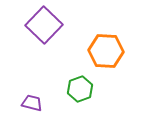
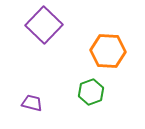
orange hexagon: moved 2 px right
green hexagon: moved 11 px right, 3 px down
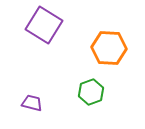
purple square: rotated 12 degrees counterclockwise
orange hexagon: moved 1 px right, 3 px up
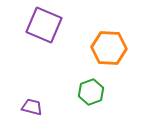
purple square: rotated 9 degrees counterclockwise
purple trapezoid: moved 4 px down
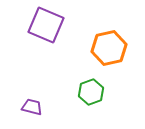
purple square: moved 2 px right
orange hexagon: rotated 16 degrees counterclockwise
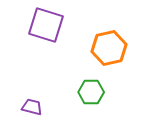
purple square: rotated 6 degrees counterclockwise
green hexagon: rotated 20 degrees clockwise
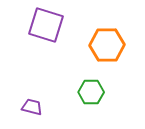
orange hexagon: moved 2 px left, 3 px up; rotated 12 degrees clockwise
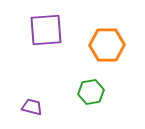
purple square: moved 5 px down; rotated 21 degrees counterclockwise
green hexagon: rotated 10 degrees counterclockwise
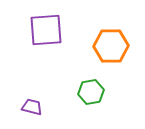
orange hexagon: moved 4 px right, 1 px down
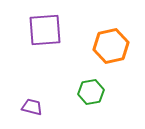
purple square: moved 1 px left
orange hexagon: rotated 12 degrees counterclockwise
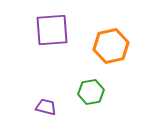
purple square: moved 7 px right
purple trapezoid: moved 14 px right
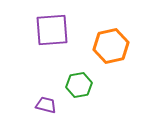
green hexagon: moved 12 px left, 7 px up
purple trapezoid: moved 2 px up
